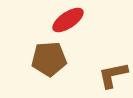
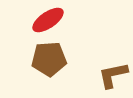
red ellipse: moved 20 px left
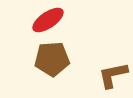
brown pentagon: moved 3 px right
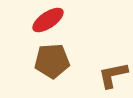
brown pentagon: moved 2 px down
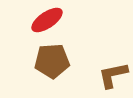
red ellipse: moved 1 px left
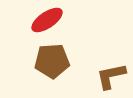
brown L-shape: moved 2 px left, 1 px down
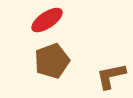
brown pentagon: rotated 16 degrees counterclockwise
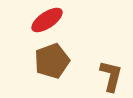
brown L-shape: rotated 116 degrees clockwise
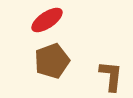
brown L-shape: rotated 8 degrees counterclockwise
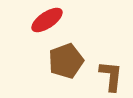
brown pentagon: moved 14 px right
